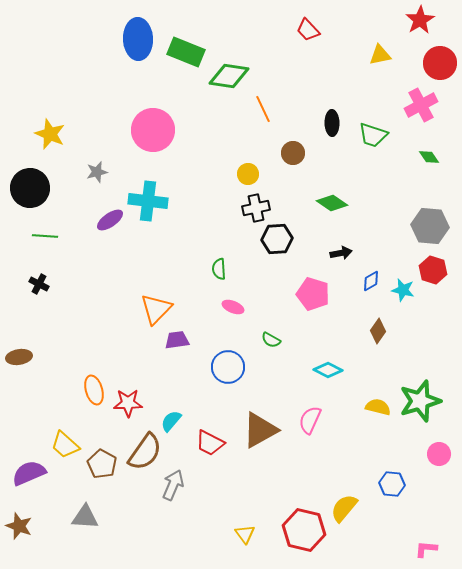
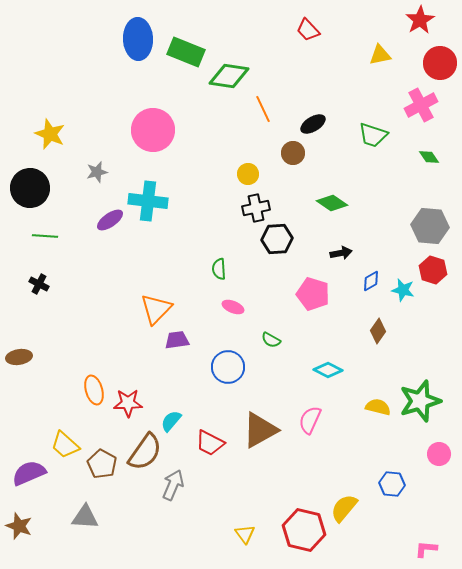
black ellipse at (332, 123): moved 19 px left, 1 px down; rotated 60 degrees clockwise
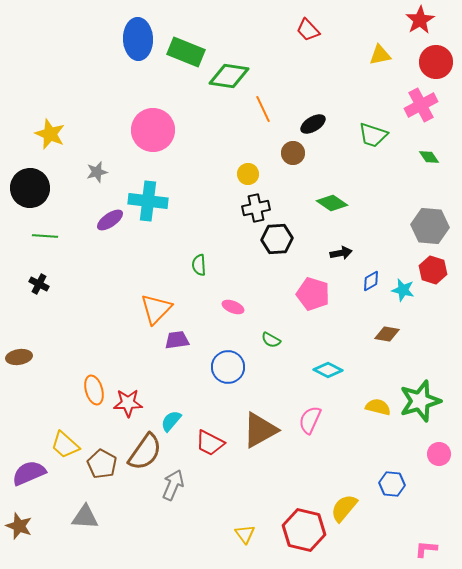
red circle at (440, 63): moved 4 px left, 1 px up
green semicircle at (219, 269): moved 20 px left, 4 px up
brown diamond at (378, 331): moved 9 px right, 3 px down; rotated 65 degrees clockwise
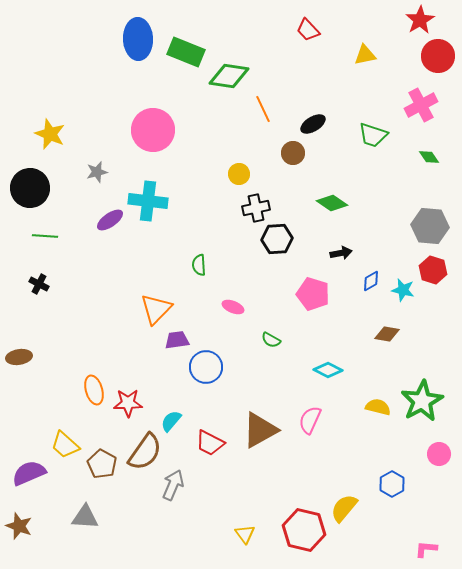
yellow triangle at (380, 55): moved 15 px left
red circle at (436, 62): moved 2 px right, 6 px up
yellow circle at (248, 174): moved 9 px left
blue circle at (228, 367): moved 22 px left
green star at (420, 401): moved 2 px right; rotated 12 degrees counterclockwise
blue hexagon at (392, 484): rotated 25 degrees clockwise
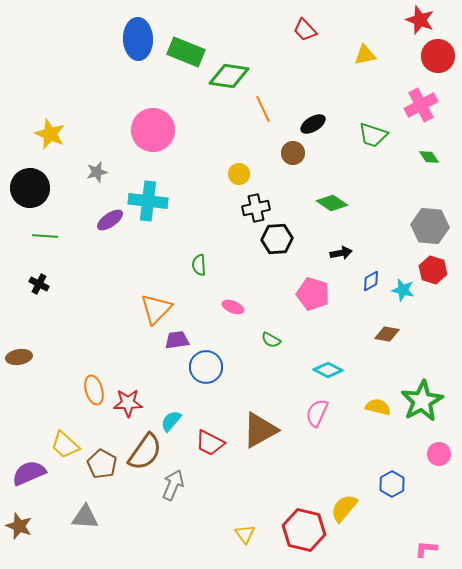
red star at (420, 20): rotated 20 degrees counterclockwise
red trapezoid at (308, 30): moved 3 px left
pink semicircle at (310, 420): moved 7 px right, 7 px up
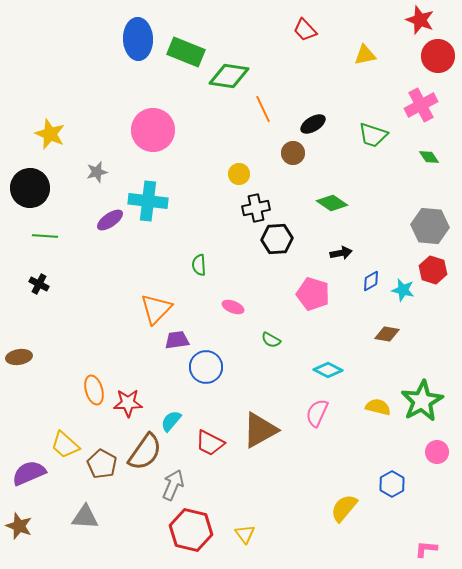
pink circle at (439, 454): moved 2 px left, 2 px up
red hexagon at (304, 530): moved 113 px left
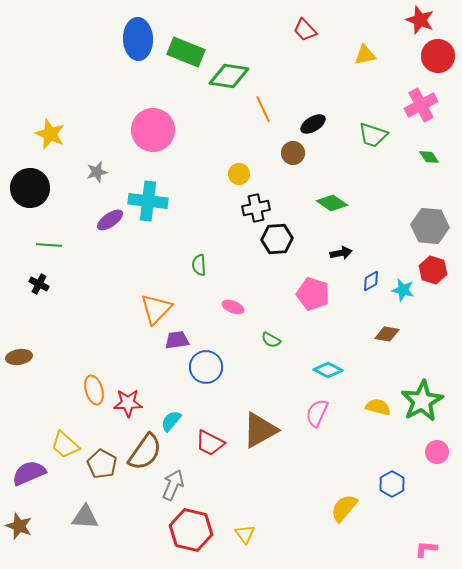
green line at (45, 236): moved 4 px right, 9 px down
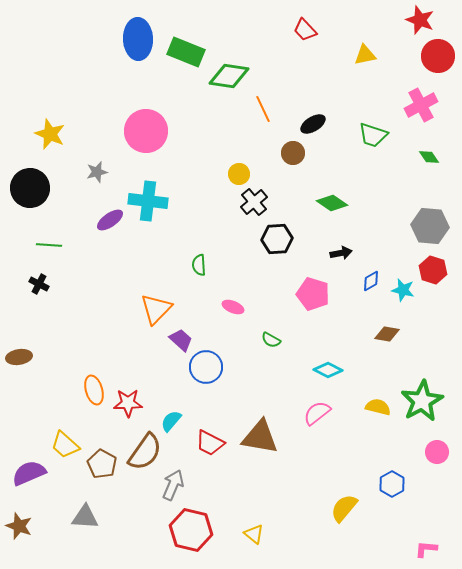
pink circle at (153, 130): moved 7 px left, 1 px down
black cross at (256, 208): moved 2 px left, 6 px up; rotated 28 degrees counterclockwise
purple trapezoid at (177, 340): moved 4 px right; rotated 50 degrees clockwise
pink semicircle at (317, 413): rotated 28 degrees clockwise
brown triangle at (260, 430): moved 7 px down; rotated 39 degrees clockwise
yellow triangle at (245, 534): moved 9 px right; rotated 15 degrees counterclockwise
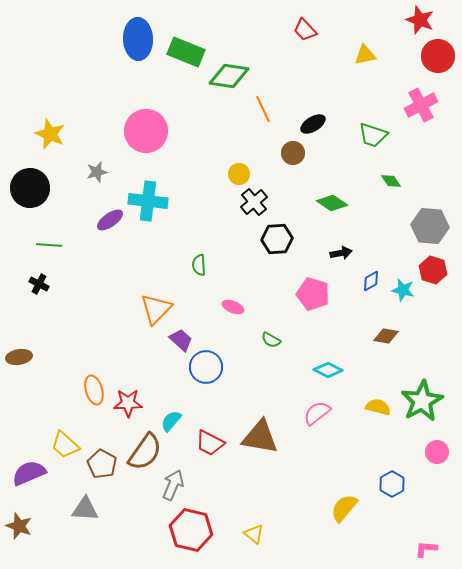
green diamond at (429, 157): moved 38 px left, 24 px down
brown diamond at (387, 334): moved 1 px left, 2 px down
gray triangle at (85, 517): moved 8 px up
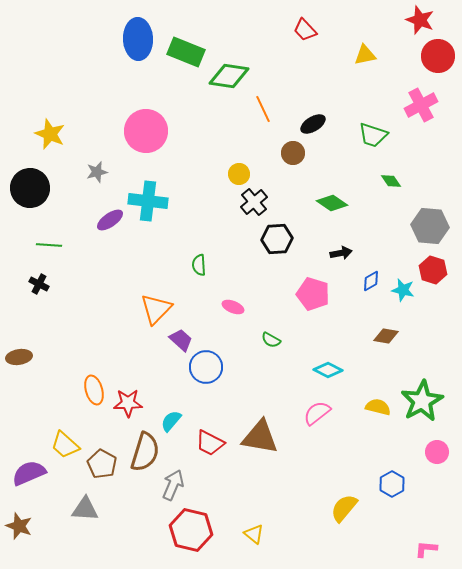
brown semicircle at (145, 452): rotated 18 degrees counterclockwise
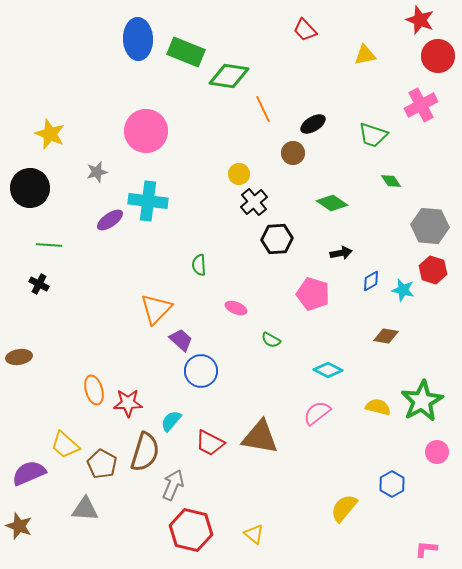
pink ellipse at (233, 307): moved 3 px right, 1 px down
blue circle at (206, 367): moved 5 px left, 4 px down
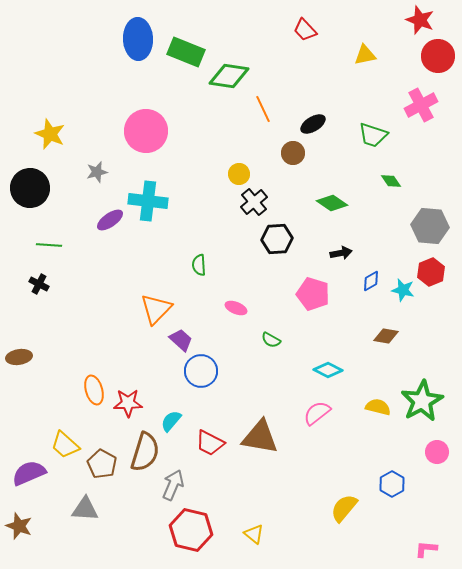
red hexagon at (433, 270): moved 2 px left, 2 px down; rotated 20 degrees clockwise
